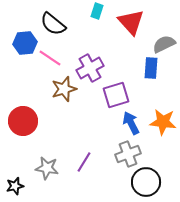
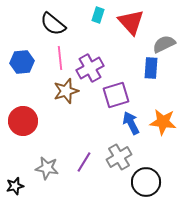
cyan rectangle: moved 1 px right, 4 px down
blue hexagon: moved 3 px left, 19 px down
pink line: moved 10 px right; rotated 50 degrees clockwise
brown star: moved 2 px right, 2 px down
gray cross: moved 9 px left, 3 px down; rotated 10 degrees counterclockwise
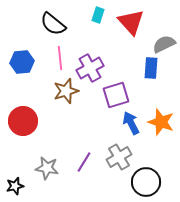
orange star: moved 2 px left; rotated 12 degrees clockwise
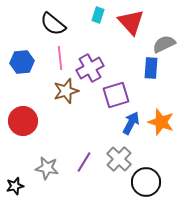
blue arrow: rotated 55 degrees clockwise
gray cross: moved 2 px down; rotated 15 degrees counterclockwise
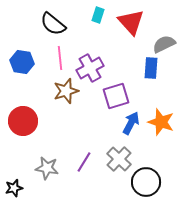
blue hexagon: rotated 15 degrees clockwise
purple square: moved 1 px down
black star: moved 1 px left, 2 px down
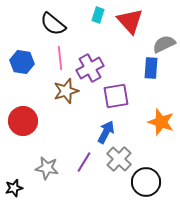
red triangle: moved 1 px left, 1 px up
purple square: rotated 8 degrees clockwise
blue arrow: moved 25 px left, 9 px down
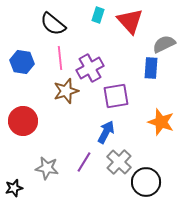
gray cross: moved 3 px down
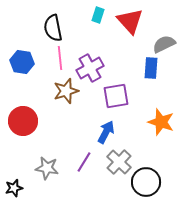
black semicircle: moved 4 px down; rotated 40 degrees clockwise
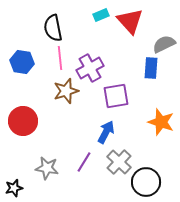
cyan rectangle: moved 3 px right; rotated 49 degrees clockwise
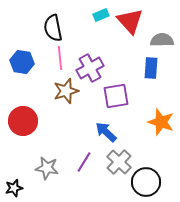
gray semicircle: moved 2 px left, 4 px up; rotated 25 degrees clockwise
blue arrow: rotated 75 degrees counterclockwise
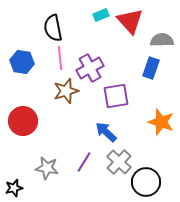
blue rectangle: rotated 15 degrees clockwise
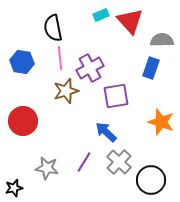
black circle: moved 5 px right, 2 px up
